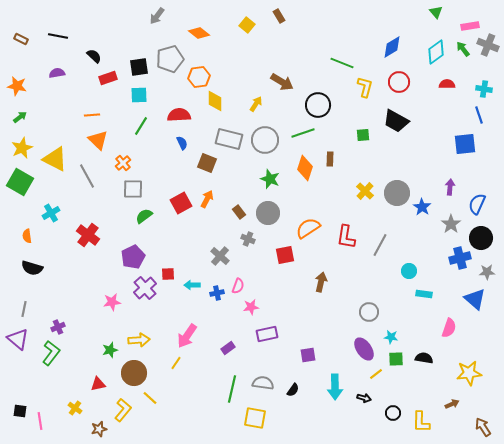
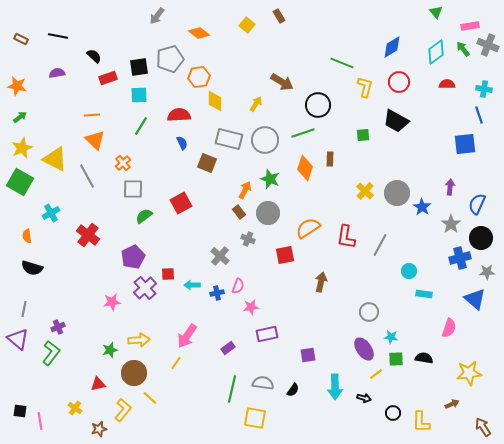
orange triangle at (98, 140): moved 3 px left
orange arrow at (207, 199): moved 38 px right, 9 px up
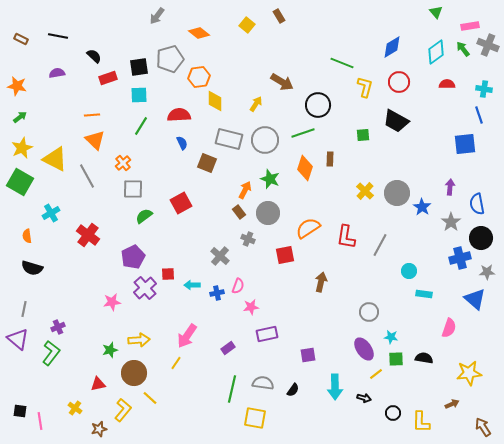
blue semicircle at (477, 204): rotated 35 degrees counterclockwise
gray star at (451, 224): moved 2 px up
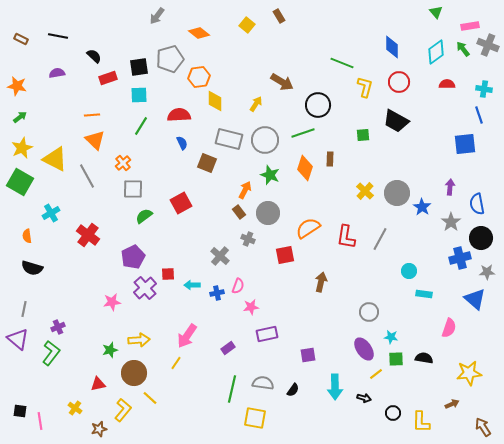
blue diamond at (392, 47): rotated 60 degrees counterclockwise
green star at (270, 179): moved 4 px up
gray line at (380, 245): moved 6 px up
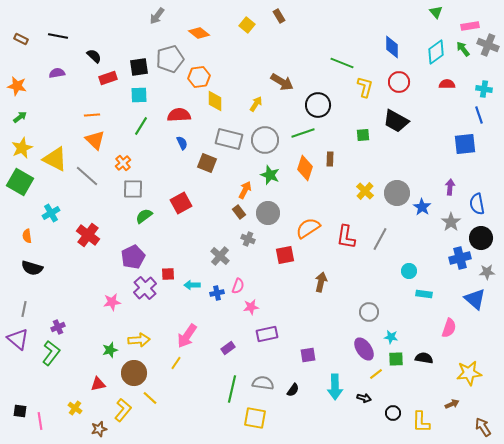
gray line at (87, 176): rotated 20 degrees counterclockwise
